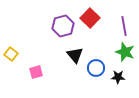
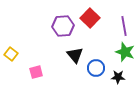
purple hexagon: rotated 10 degrees clockwise
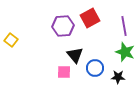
red square: rotated 18 degrees clockwise
yellow square: moved 14 px up
blue circle: moved 1 px left
pink square: moved 28 px right; rotated 16 degrees clockwise
